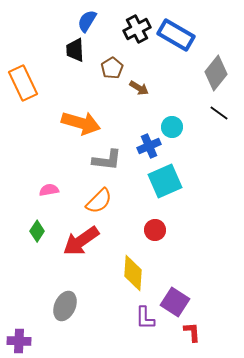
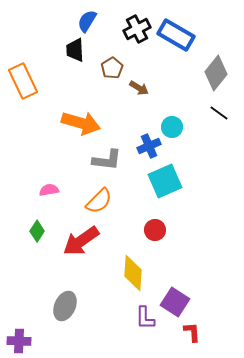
orange rectangle: moved 2 px up
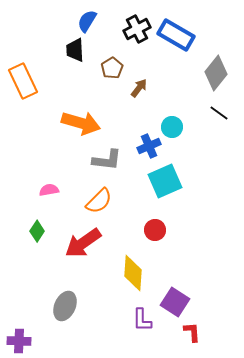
brown arrow: rotated 84 degrees counterclockwise
red arrow: moved 2 px right, 2 px down
purple L-shape: moved 3 px left, 2 px down
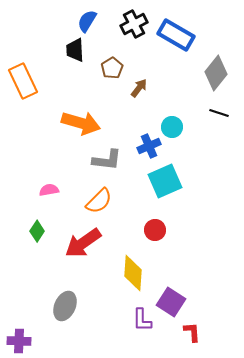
black cross: moved 3 px left, 5 px up
black line: rotated 18 degrees counterclockwise
purple square: moved 4 px left
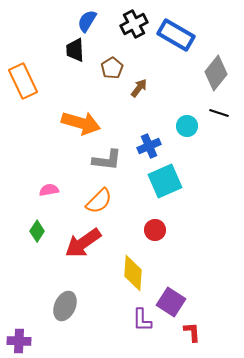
cyan circle: moved 15 px right, 1 px up
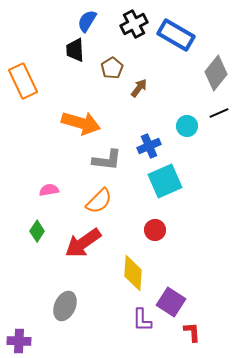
black line: rotated 42 degrees counterclockwise
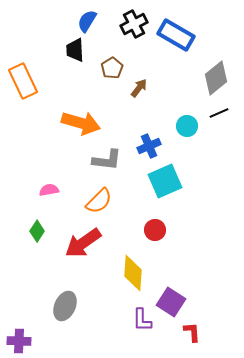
gray diamond: moved 5 px down; rotated 12 degrees clockwise
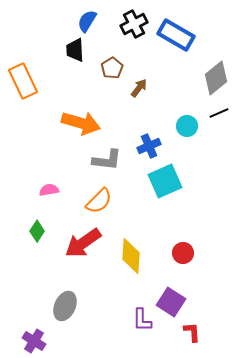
red circle: moved 28 px right, 23 px down
yellow diamond: moved 2 px left, 17 px up
purple cross: moved 15 px right; rotated 30 degrees clockwise
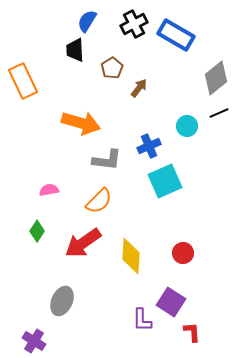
gray ellipse: moved 3 px left, 5 px up
